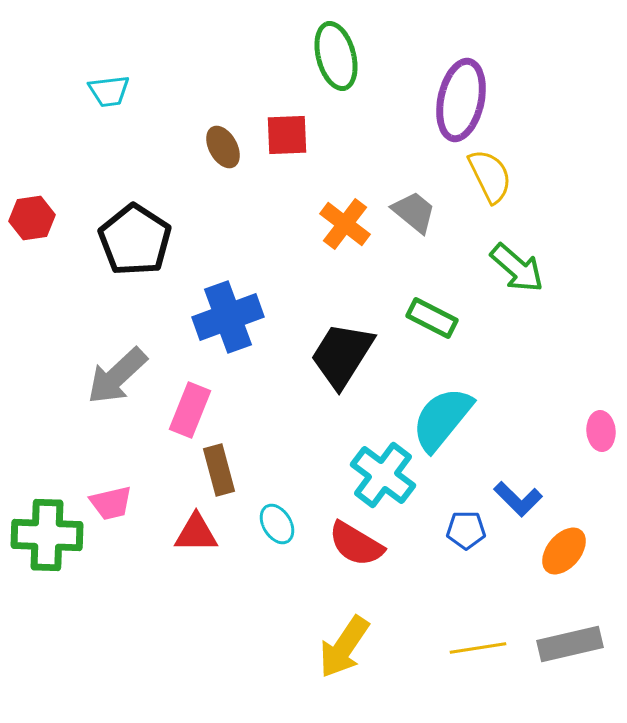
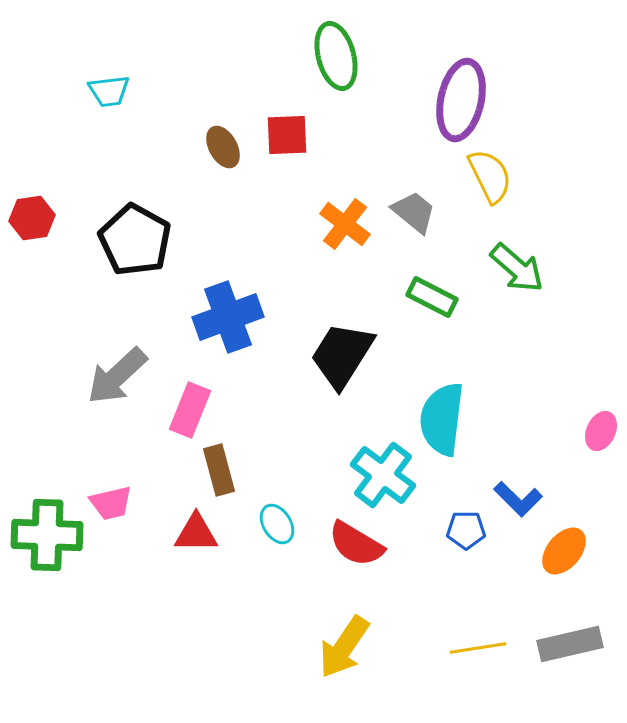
black pentagon: rotated 4 degrees counterclockwise
green rectangle: moved 21 px up
cyan semicircle: rotated 32 degrees counterclockwise
pink ellipse: rotated 30 degrees clockwise
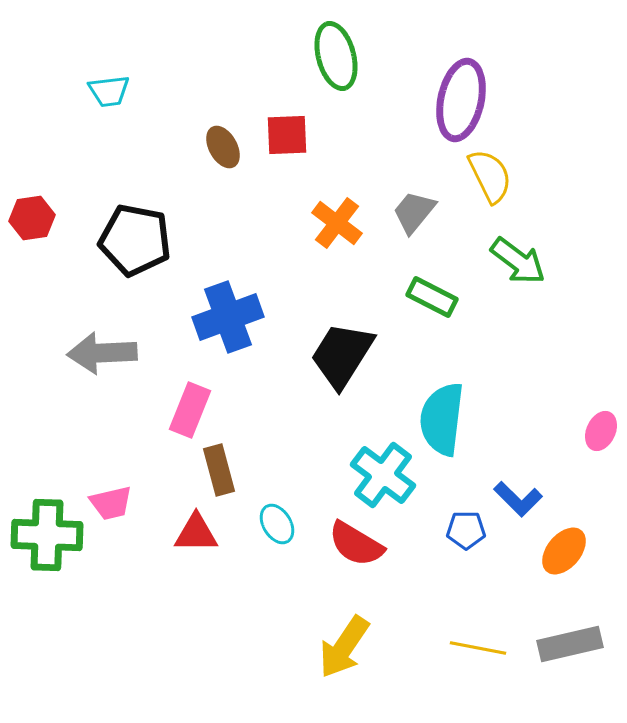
gray trapezoid: rotated 90 degrees counterclockwise
orange cross: moved 8 px left, 1 px up
black pentagon: rotated 18 degrees counterclockwise
green arrow: moved 1 px right, 7 px up; rotated 4 degrees counterclockwise
gray arrow: moved 15 px left, 23 px up; rotated 40 degrees clockwise
yellow line: rotated 20 degrees clockwise
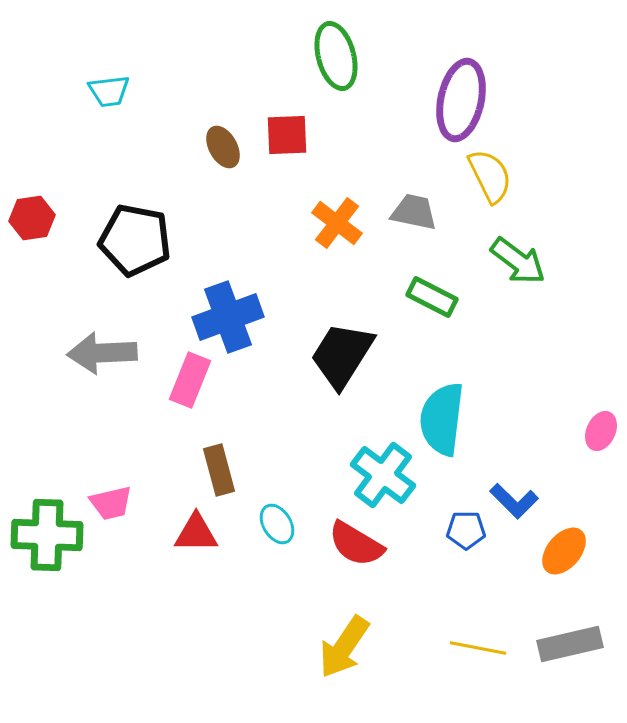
gray trapezoid: rotated 63 degrees clockwise
pink rectangle: moved 30 px up
blue L-shape: moved 4 px left, 2 px down
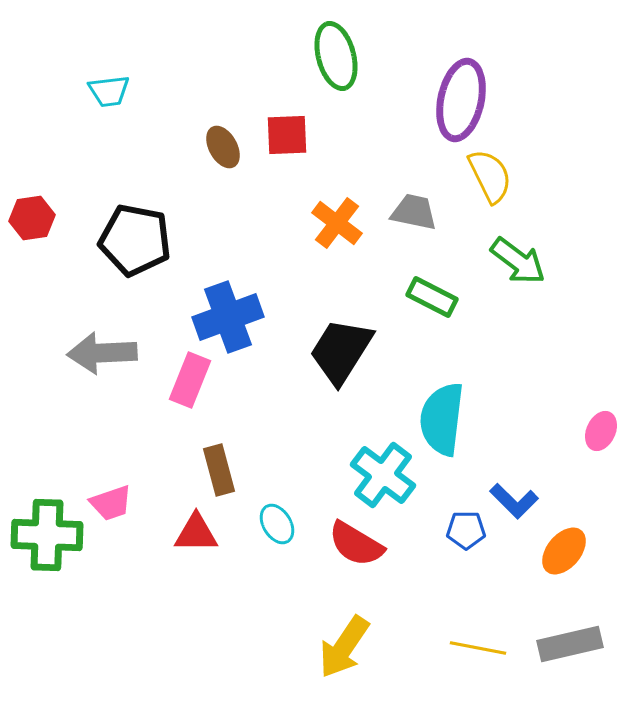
black trapezoid: moved 1 px left, 4 px up
pink trapezoid: rotated 6 degrees counterclockwise
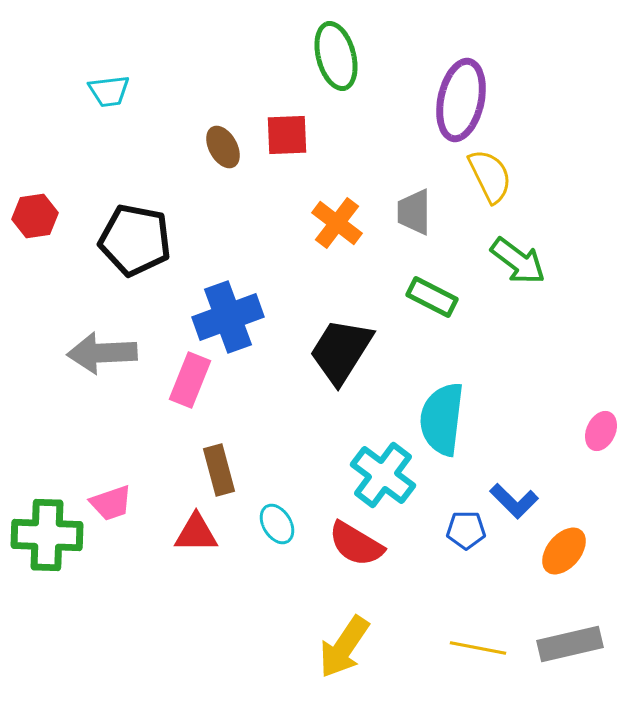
gray trapezoid: rotated 102 degrees counterclockwise
red hexagon: moved 3 px right, 2 px up
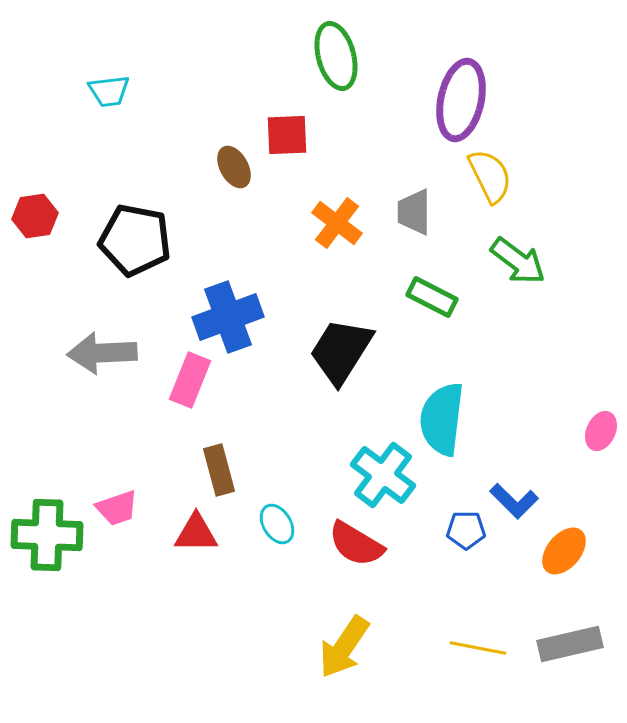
brown ellipse: moved 11 px right, 20 px down
pink trapezoid: moved 6 px right, 5 px down
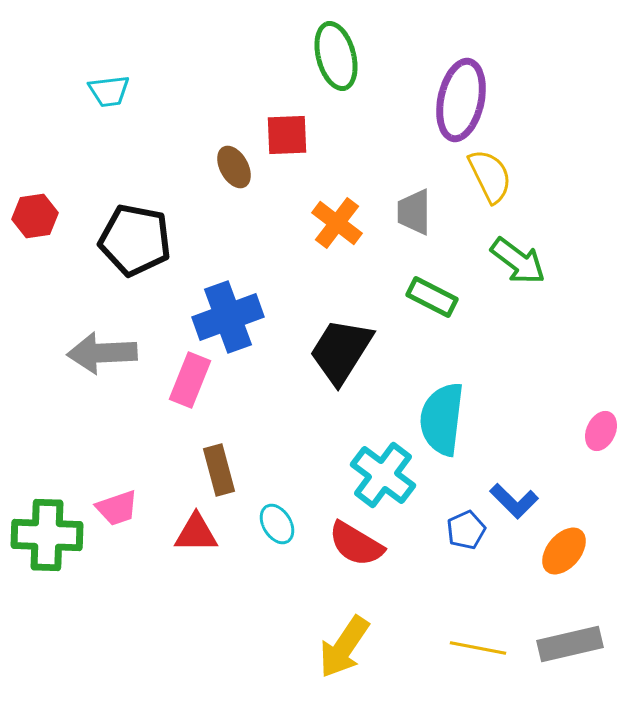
blue pentagon: rotated 24 degrees counterclockwise
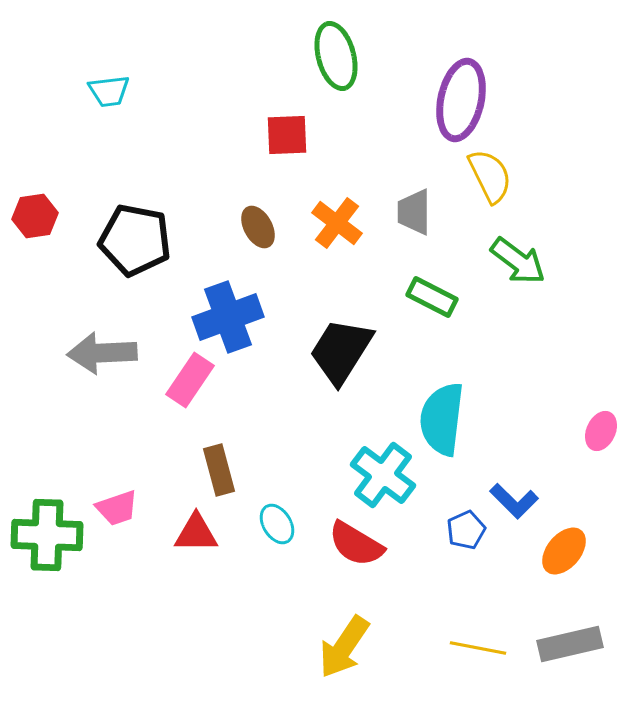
brown ellipse: moved 24 px right, 60 px down
pink rectangle: rotated 12 degrees clockwise
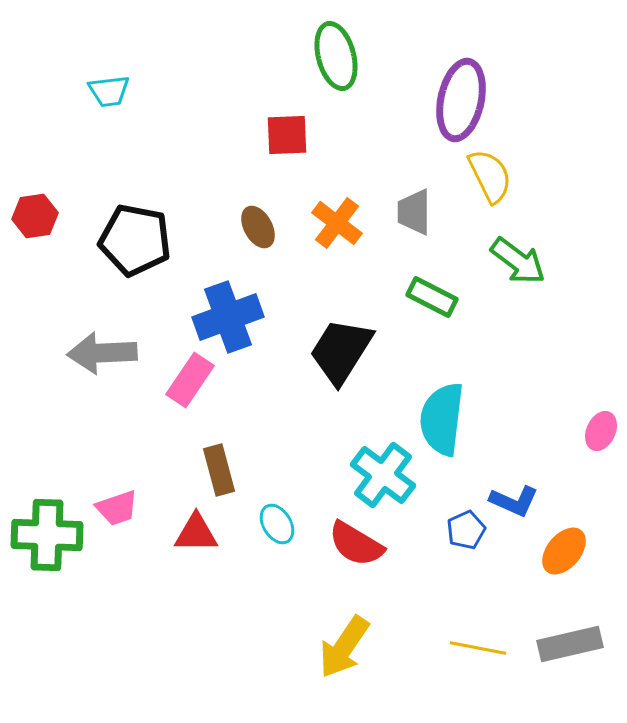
blue L-shape: rotated 21 degrees counterclockwise
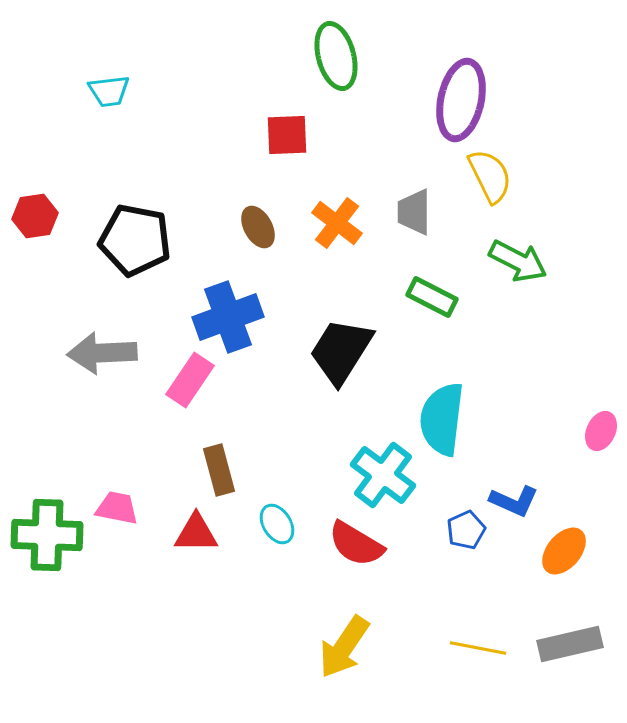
green arrow: rotated 10 degrees counterclockwise
pink trapezoid: rotated 150 degrees counterclockwise
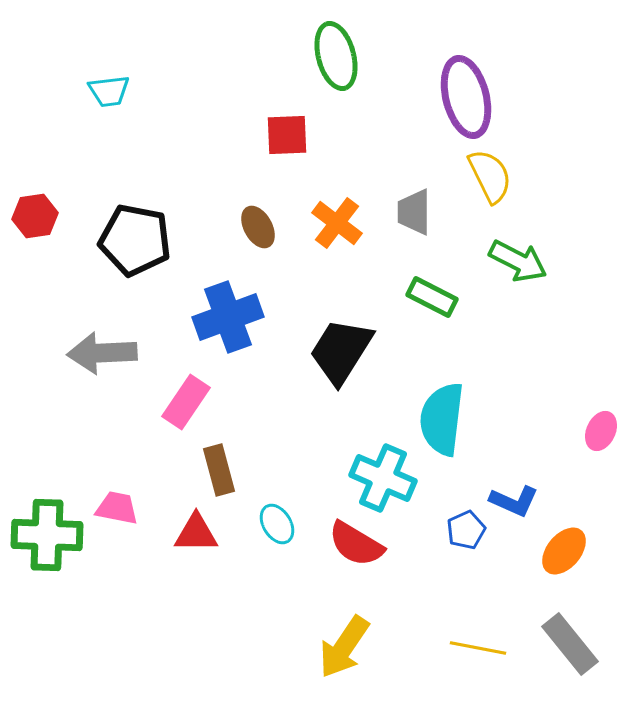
purple ellipse: moved 5 px right, 3 px up; rotated 26 degrees counterclockwise
pink rectangle: moved 4 px left, 22 px down
cyan cross: moved 3 px down; rotated 14 degrees counterclockwise
gray rectangle: rotated 64 degrees clockwise
